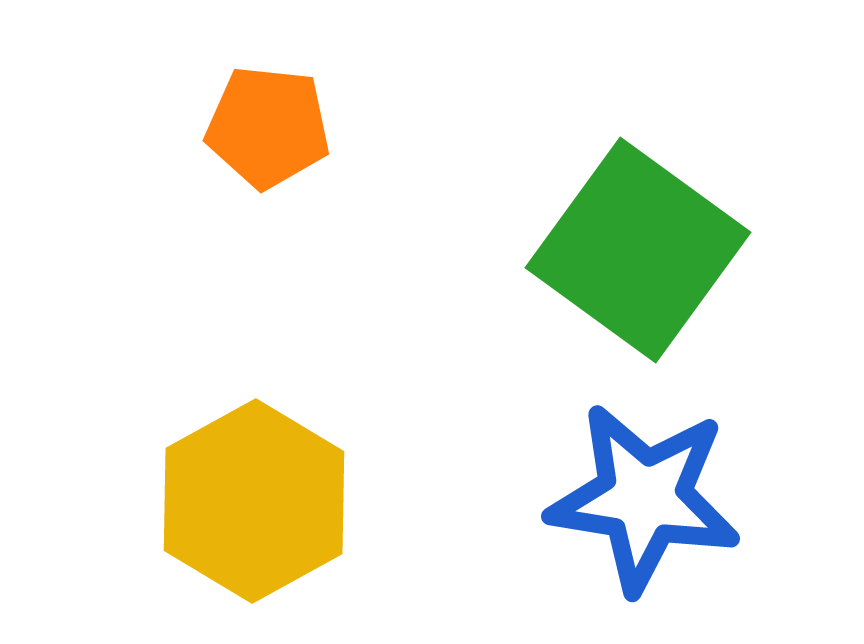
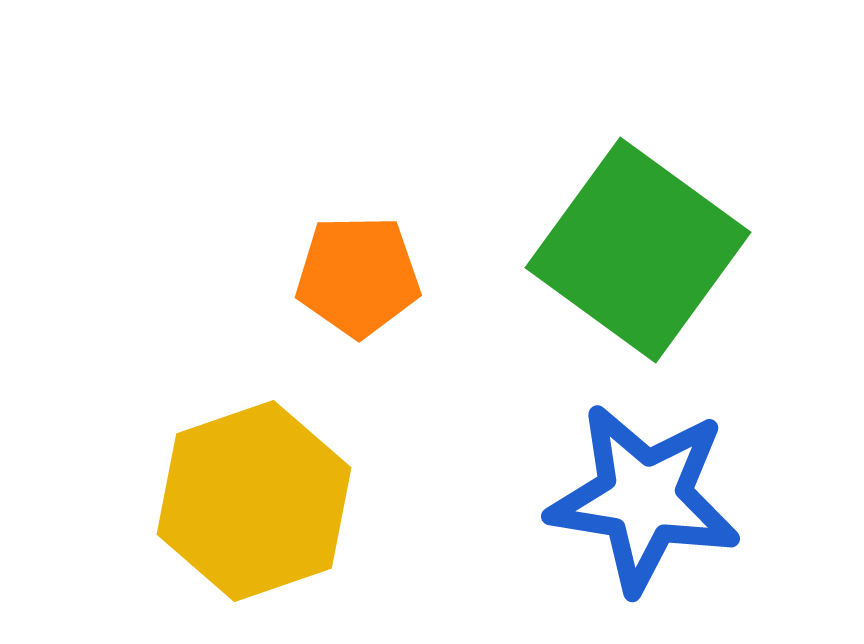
orange pentagon: moved 90 px right, 149 px down; rotated 7 degrees counterclockwise
yellow hexagon: rotated 10 degrees clockwise
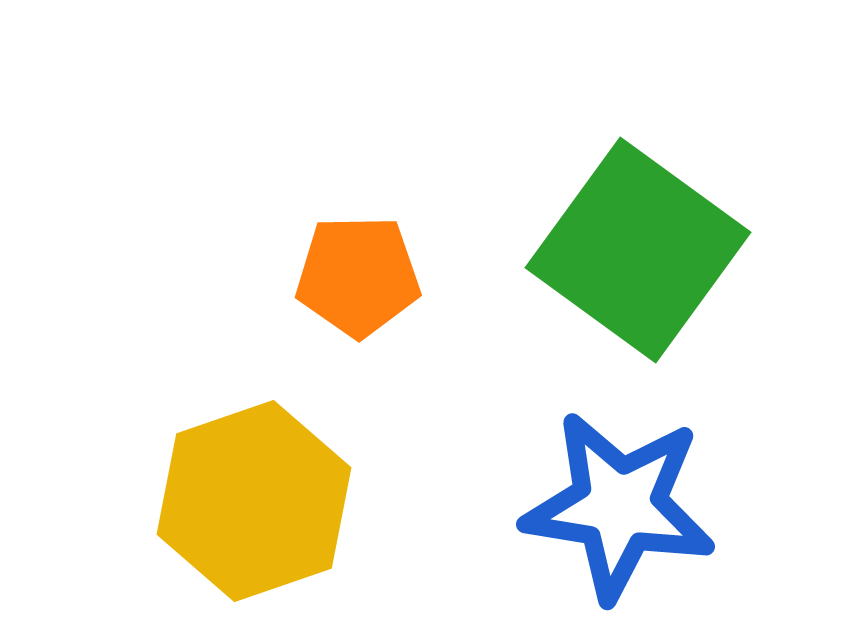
blue star: moved 25 px left, 8 px down
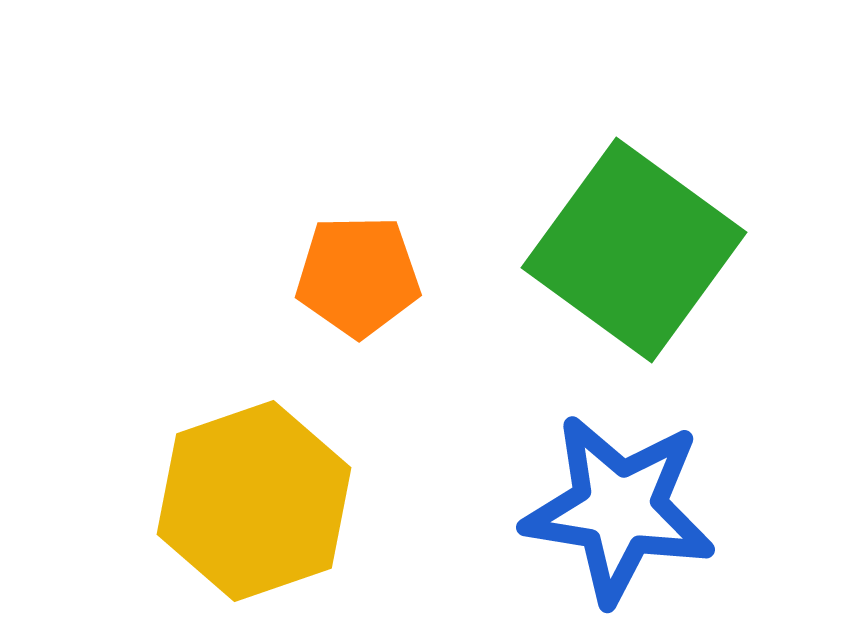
green square: moved 4 px left
blue star: moved 3 px down
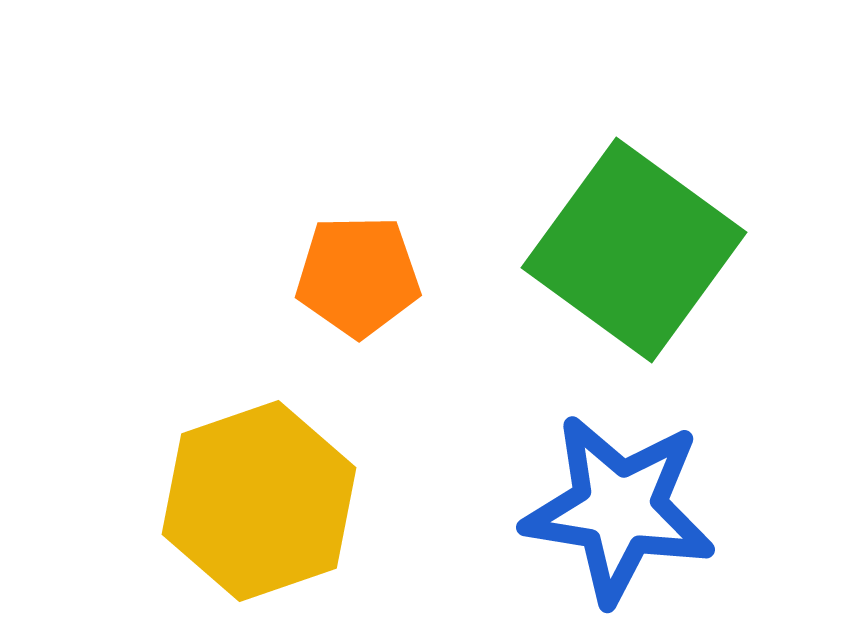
yellow hexagon: moved 5 px right
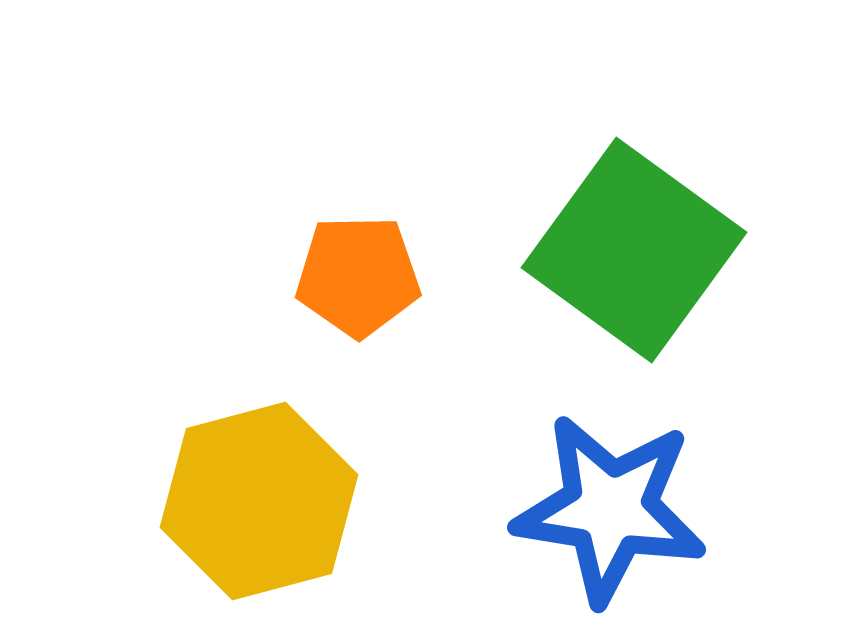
yellow hexagon: rotated 4 degrees clockwise
blue star: moved 9 px left
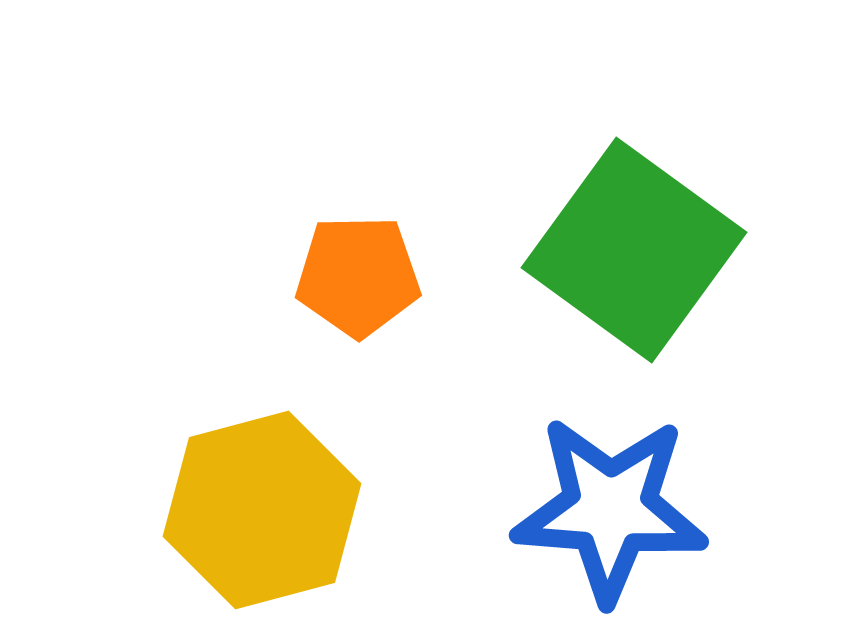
yellow hexagon: moved 3 px right, 9 px down
blue star: rotated 5 degrees counterclockwise
